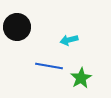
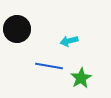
black circle: moved 2 px down
cyan arrow: moved 1 px down
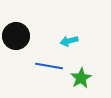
black circle: moved 1 px left, 7 px down
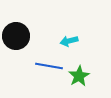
green star: moved 2 px left, 2 px up
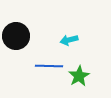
cyan arrow: moved 1 px up
blue line: rotated 8 degrees counterclockwise
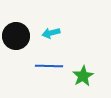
cyan arrow: moved 18 px left, 7 px up
green star: moved 4 px right
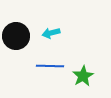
blue line: moved 1 px right
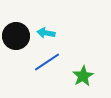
cyan arrow: moved 5 px left; rotated 24 degrees clockwise
blue line: moved 3 px left, 4 px up; rotated 36 degrees counterclockwise
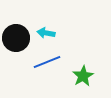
black circle: moved 2 px down
blue line: rotated 12 degrees clockwise
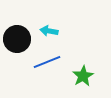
cyan arrow: moved 3 px right, 2 px up
black circle: moved 1 px right, 1 px down
